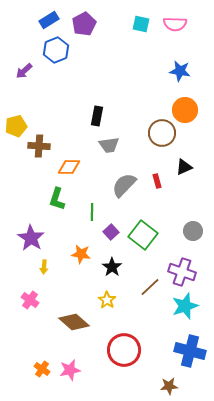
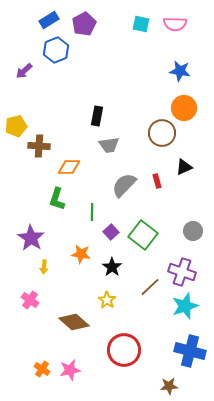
orange circle: moved 1 px left, 2 px up
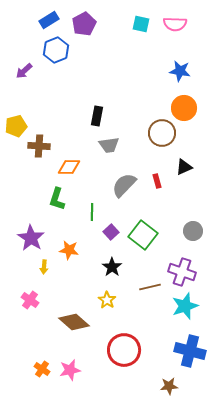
orange star: moved 12 px left, 4 px up
brown line: rotated 30 degrees clockwise
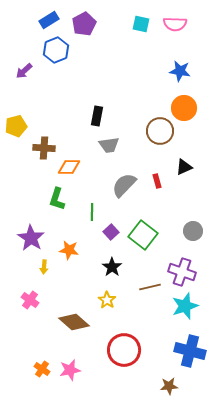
brown circle: moved 2 px left, 2 px up
brown cross: moved 5 px right, 2 px down
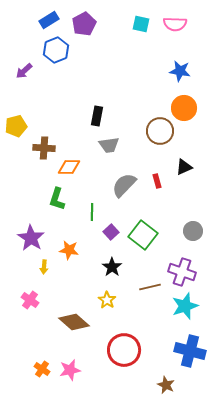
brown star: moved 3 px left, 1 px up; rotated 30 degrees clockwise
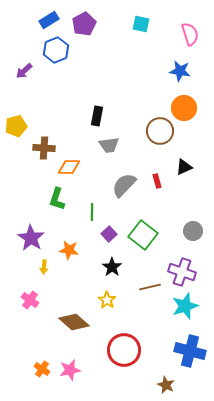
pink semicircle: moved 15 px right, 10 px down; rotated 110 degrees counterclockwise
purple square: moved 2 px left, 2 px down
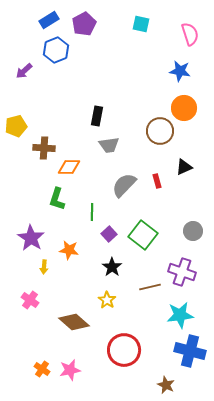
cyan star: moved 5 px left, 9 px down; rotated 12 degrees clockwise
